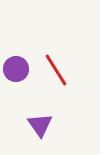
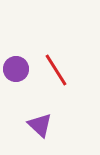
purple triangle: rotated 12 degrees counterclockwise
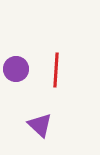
red line: rotated 36 degrees clockwise
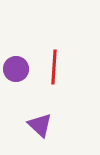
red line: moved 2 px left, 3 px up
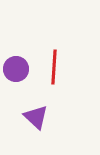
purple triangle: moved 4 px left, 8 px up
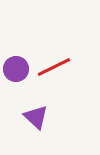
red line: rotated 60 degrees clockwise
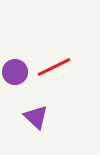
purple circle: moved 1 px left, 3 px down
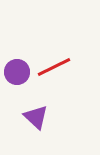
purple circle: moved 2 px right
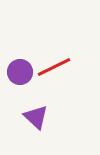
purple circle: moved 3 px right
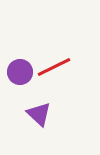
purple triangle: moved 3 px right, 3 px up
